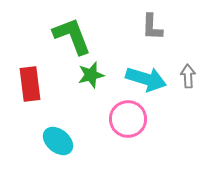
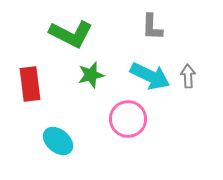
green L-shape: moved 1 px left, 2 px up; rotated 138 degrees clockwise
cyan arrow: moved 4 px right, 3 px up; rotated 9 degrees clockwise
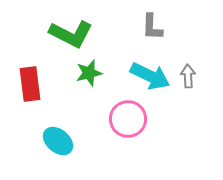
green star: moved 2 px left, 2 px up
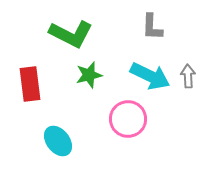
green star: moved 2 px down
cyan ellipse: rotated 12 degrees clockwise
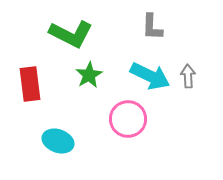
green star: rotated 16 degrees counterclockwise
cyan ellipse: rotated 32 degrees counterclockwise
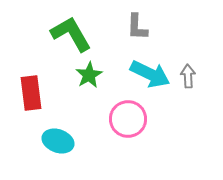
gray L-shape: moved 15 px left
green L-shape: rotated 147 degrees counterclockwise
cyan arrow: moved 2 px up
red rectangle: moved 1 px right, 9 px down
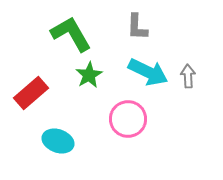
cyan arrow: moved 2 px left, 2 px up
red rectangle: rotated 56 degrees clockwise
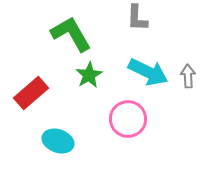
gray L-shape: moved 9 px up
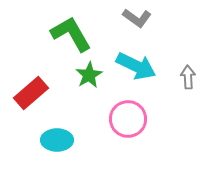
gray L-shape: rotated 56 degrees counterclockwise
cyan arrow: moved 12 px left, 6 px up
gray arrow: moved 1 px down
cyan ellipse: moved 1 px left, 1 px up; rotated 20 degrees counterclockwise
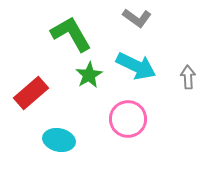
cyan ellipse: moved 2 px right; rotated 12 degrees clockwise
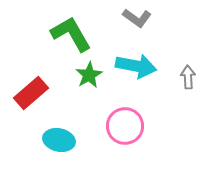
cyan arrow: rotated 15 degrees counterclockwise
pink circle: moved 3 px left, 7 px down
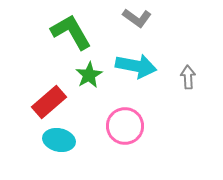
green L-shape: moved 2 px up
red rectangle: moved 18 px right, 9 px down
